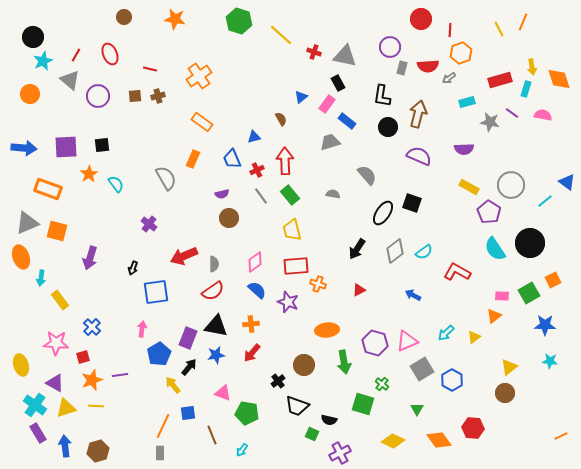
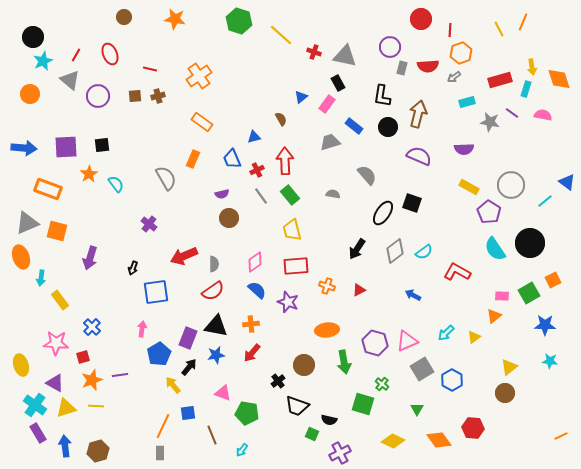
gray arrow at (449, 78): moved 5 px right, 1 px up
blue rectangle at (347, 121): moved 7 px right, 5 px down
orange cross at (318, 284): moved 9 px right, 2 px down
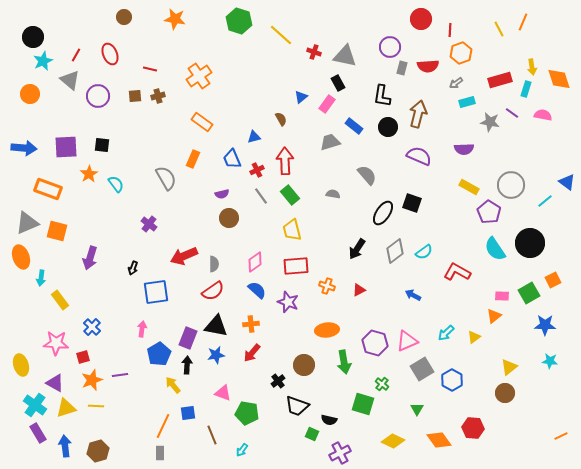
gray arrow at (454, 77): moved 2 px right, 6 px down
black square at (102, 145): rotated 14 degrees clockwise
black arrow at (189, 367): moved 2 px left, 2 px up; rotated 36 degrees counterclockwise
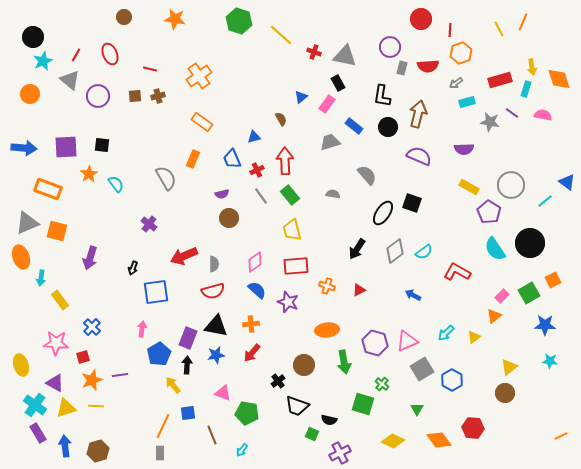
red semicircle at (213, 291): rotated 20 degrees clockwise
pink rectangle at (502, 296): rotated 48 degrees counterclockwise
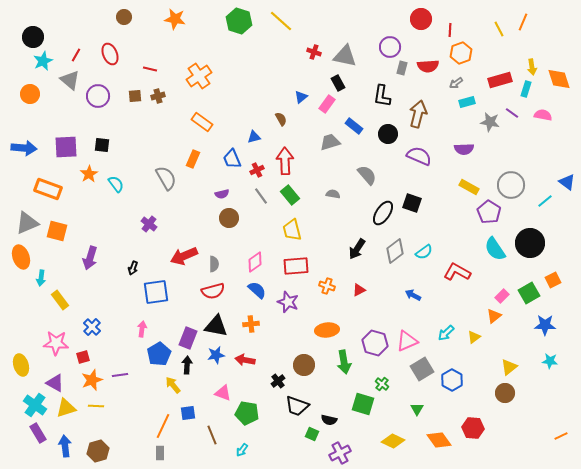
yellow line at (281, 35): moved 14 px up
black circle at (388, 127): moved 7 px down
red arrow at (252, 353): moved 7 px left, 7 px down; rotated 60 degrees clockwise
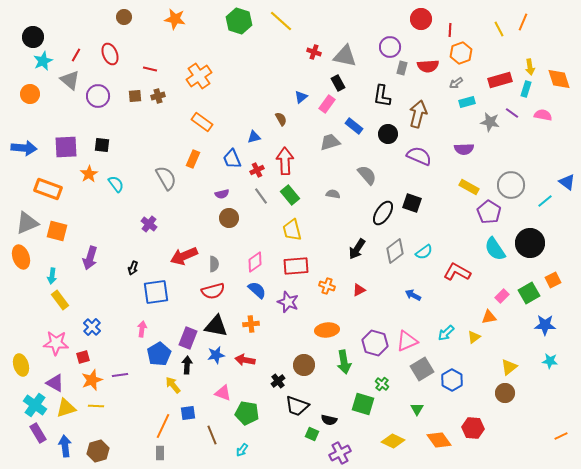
yellow arrow at (532, 67): moved 2 px left
cyan arrow at (41, 278): moved 11 px right, 2 px up
orange triangle at (494, 316): moved 5 px left, 1 px down; rotated 28 degrees clockwise
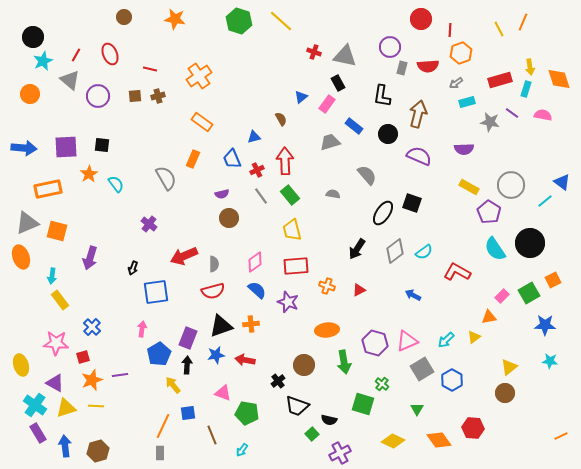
blue triangle at (567, 182): moved 5 px left
orange rectangle at (48, 189): rotated 32 degrees counterclockwise
black triangle at (216, 326): moved 5 px right; rotated 30 degrees counterclockwise
cyan arrow at (446, 333): moved 7 px down
green square at (312, 434): rotated 24 degrees clockwise
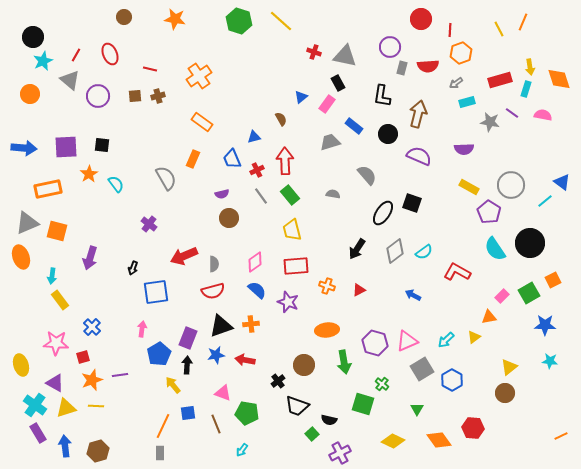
brown line at (212, 435): moved 4 px right, 11 px up
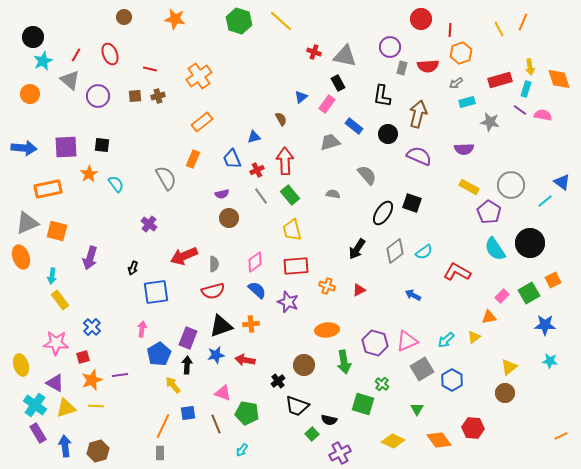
purple line at (512, 113): moved 8 px right, 3 px up
orange rectangle at (202, 122): rotated 75 degrees counterclockwise
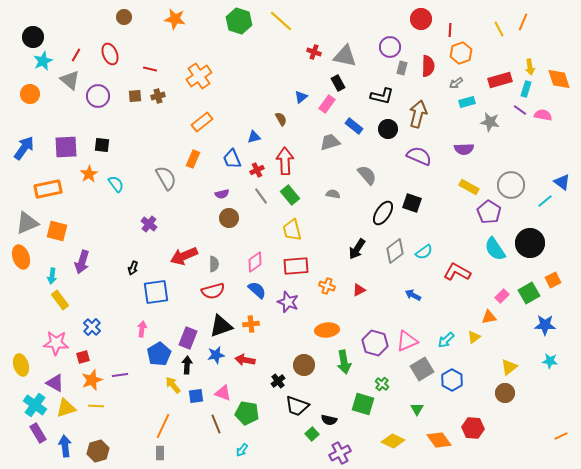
red semicircle at (428, 66): rotated 85 degrees counterclockwise
black L-shape at (382, 96): rotated 85 degrees counterclockwise
black circle at (388, 134): moved 5 px up
blue arrow at (24, 148): rotated 60 degrees counterclockwise
purple arrow at (90, 258): moved 8 px left, 4 px down
blue square at (188, 413): moved 8 px right, 17 px up
